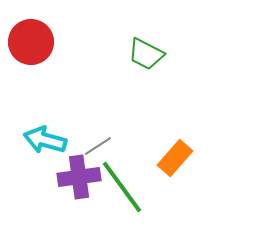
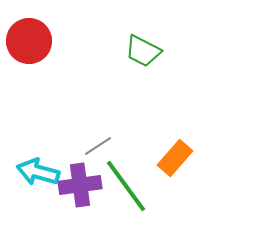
red circle: moved 2 px left, 1 px up
green trapezoid: moved 3 px left, 3 px up
cyan arrow: moved 7 px left, 32 px down
purple cross: moved 1 px right, 8 px down
green line: moved 4 px right, 1 px up
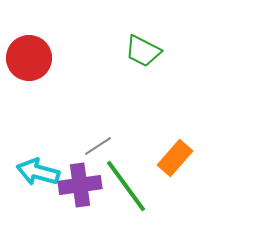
red circle: moved 17 px down
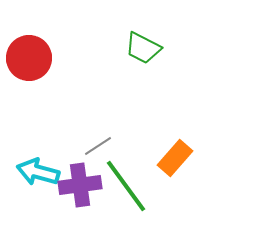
green trapezoid: moved 3 px up
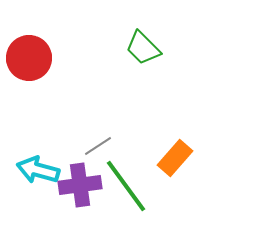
green trapezoid: rotated 18 degrees clockwise
cyan arrow: moved 2 px up
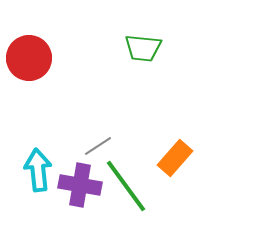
green trapezoid: rotated 39 degrees counterclockwise
cyan arrow: rotated 69 degrees clockwise
purple cross: rotated 18 degrees clockwise
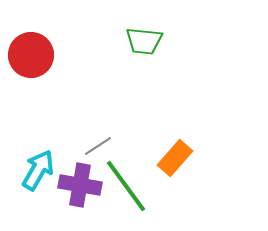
green trapezoid: moved 1 px right, 7 px up
red circle: moved 2 px right, 3 px up
cyan arrow: rotated 36 degrees clockwise
